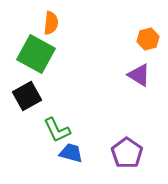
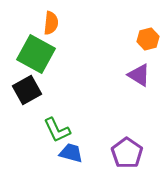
black square: moved 6 px up
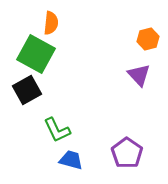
purple triangle: rotated 15 degrees clockwise
blue trapezoid: moved 7 px down
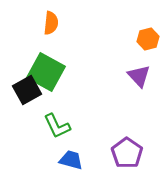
green square: moved 10 px right, 18 px down
purple triangle: moved 1 px down
green L-shape: moved 4 px up
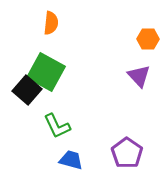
orange hexagon: rotated 15 degrees clockwise
black square: rotated 20 degrees counterclockwise
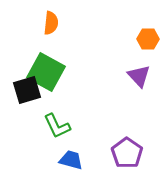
black square: rotated 32 degrees clockwise
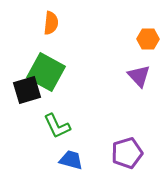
purple pentagon: rotated 20 degrees clockwise
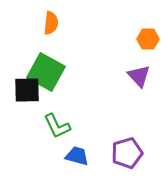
black square: rotated 16 degrees clockwise
blue trapezoid: moved 6 px right, 4 px up
